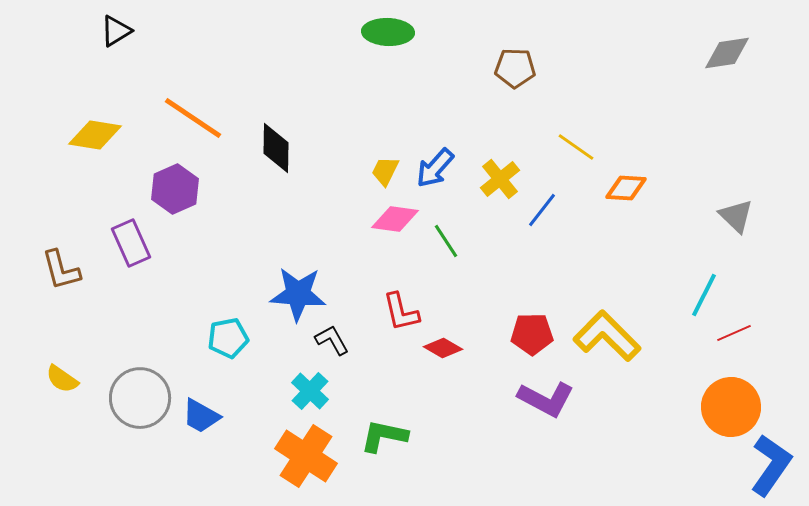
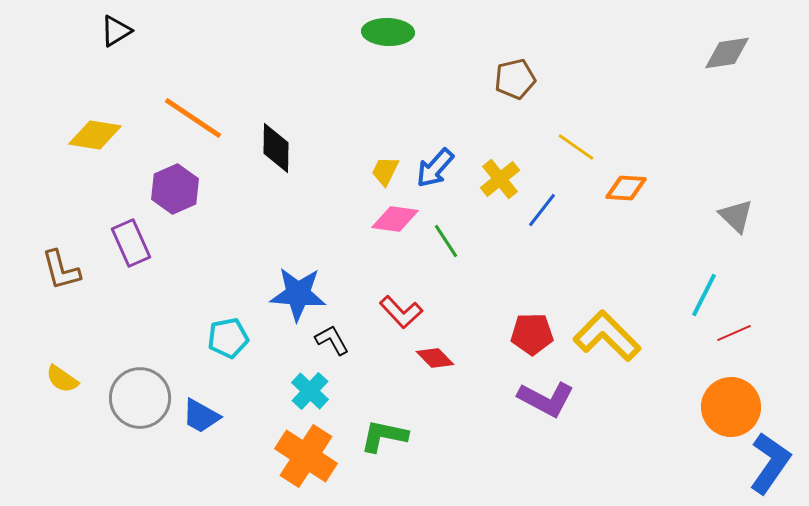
brown pentagon: moved 11 px down; rotated 15 degrees counterclockwise
red L-shape: rotated 30 degrees counterclockwise
red diamond: moved 8 px left, 10 px down; rotated 15 degrees clockwise
blue L-shape: moved 1 px left, 2 px up
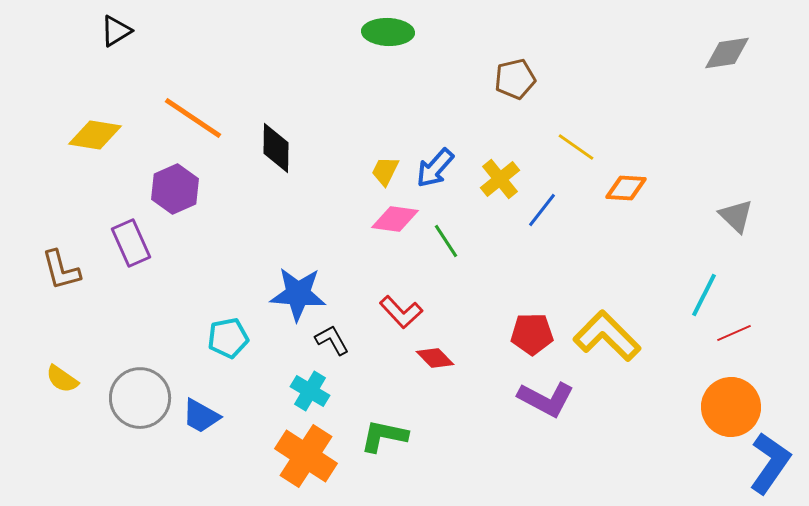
cyan cross: rotated 12 degrees counterclockwise
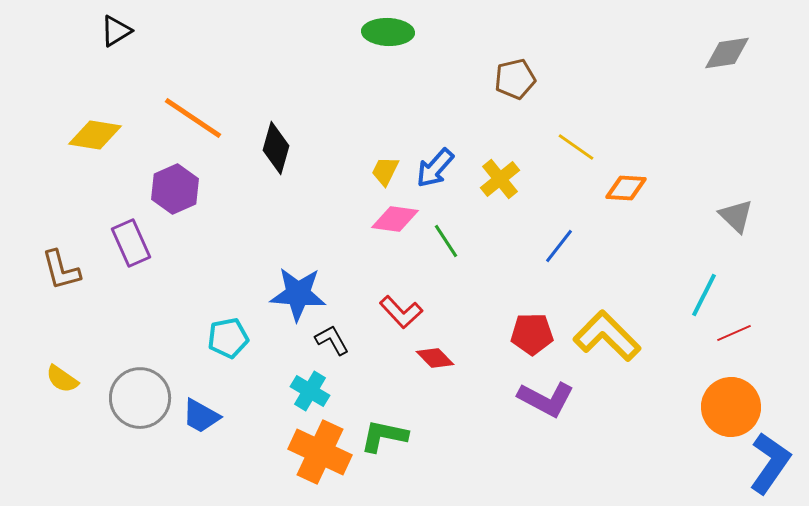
black diamond: rotated 15 degrees clockwise
blue line: moved 17 px right, 36 px down
orange cross: moved 14 px right, 4 px up; rotated 8 degrees counterclockwise
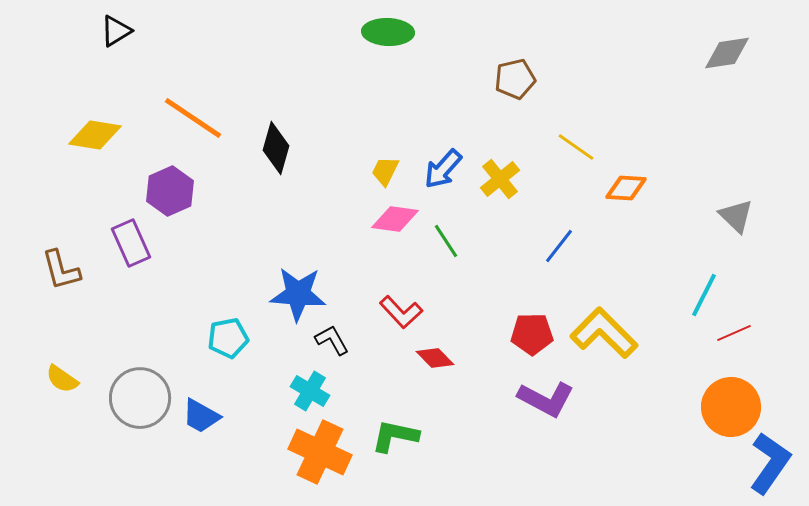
blue arrow: moved 8 px right, 1 px down
purple hexagon: moved 5 px left, 2 px down
yellow L-shape: moved 3 px left, 3 px up
green L-shape: moved 11 px right
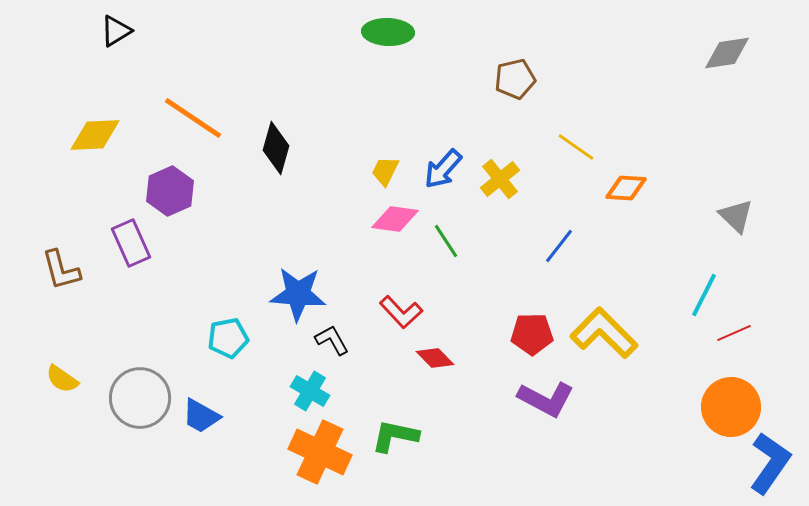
yellow diamond: rotated 12 degrees counterclockwise
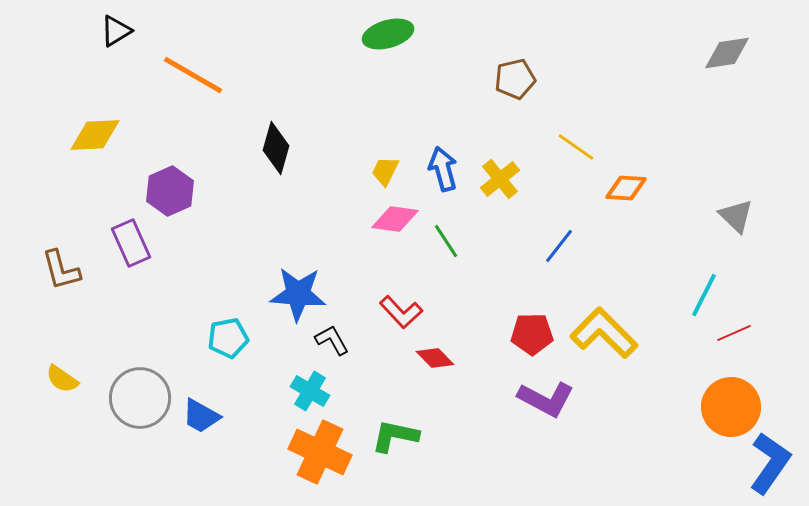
green ellipse: moved 2 px down; rotated 18 degrees counterclockwise
orange line: moved 43 px up; rotated 4 degrees counterclockwise
blue arrow: rotated 123 degrees clockwise
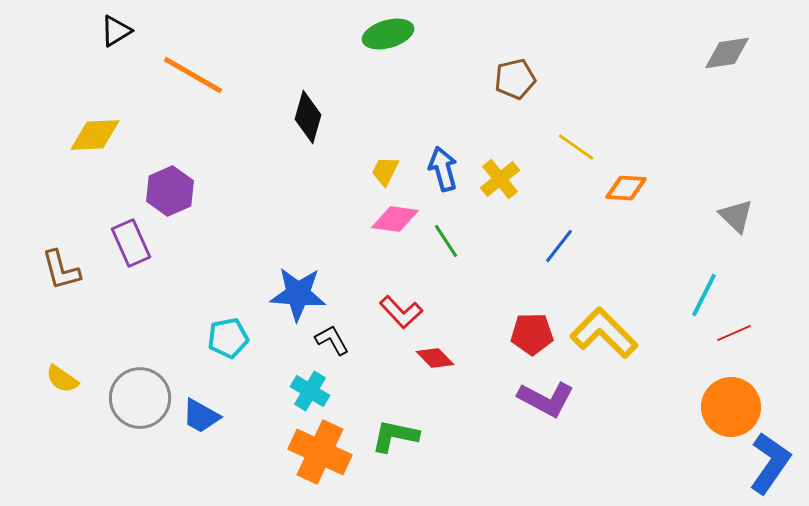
black diamond: moved 32 px right, 31 px up
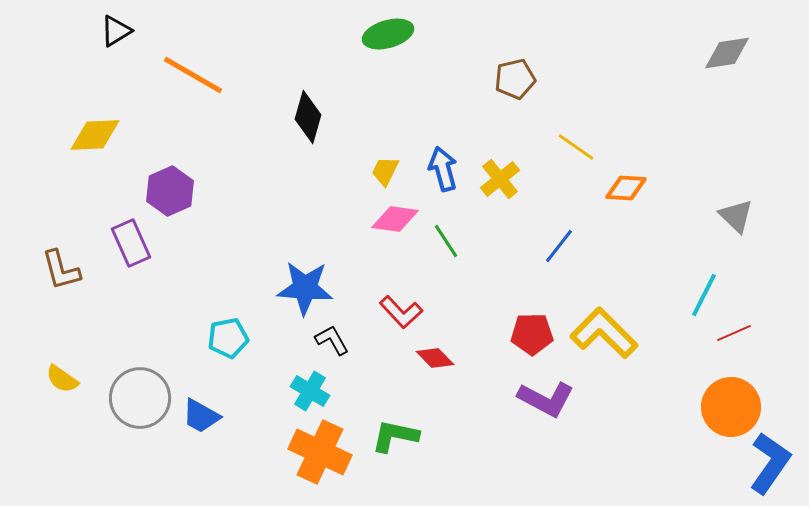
blue star: moved 7 px right, 6 px up
